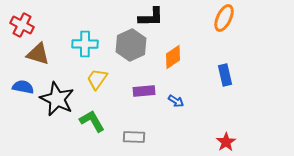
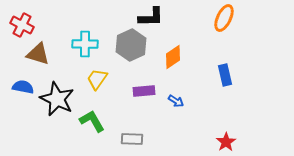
gray rectangle: moved 2 px left, 2 px down
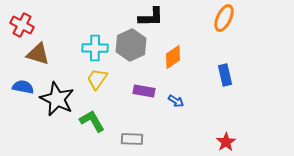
cyan cross: moved 10 px right, 4 px down
purple rectangle: rotated 15 degrees clockwise
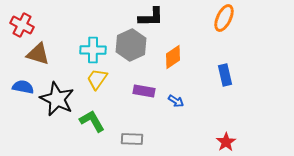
cyan cross: moved 2 px left, 2 px down
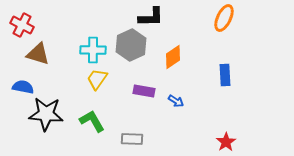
blue rectangle: rotated 10 degrees clockwise
black star: moved 11 px left, 15 px down; rotated 20 degrees counterclockwise
